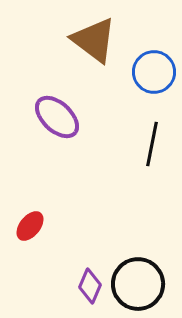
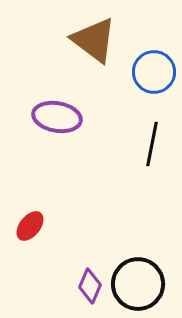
purple ellipse: rotated 33 degrees counterclockwise
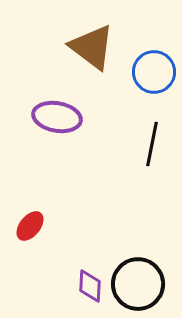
brown triangle: moved 2 px left, 7 px down
purple diamond: rotated 20 degrees counterclockwise
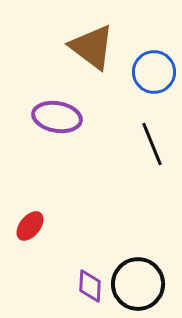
black line: rotated 33 degrees counterclockwise
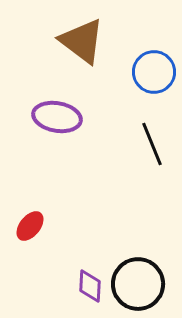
brown triangle: moved 10 px left, 6 px up
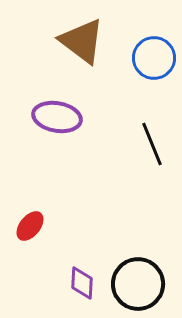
blue circle: moved 14 px up
purple diamond: moved 8 px left, 3 px up
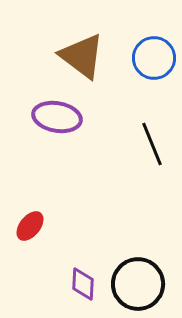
brown triangle: moved 15 px down
purple diamond: moved 1 px right, 1 px down
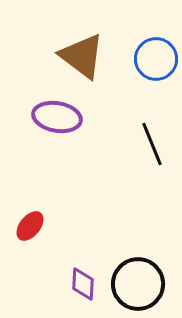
blue circle: moved 2 px right, 1 px down
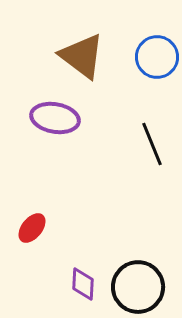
blue circle: moved 1 px right, 2 px up
purple ellipse: moved 2 px left, 1 px down
red ellipse: moved 2 px right, 2 px down
black circle: moved 3 px down
